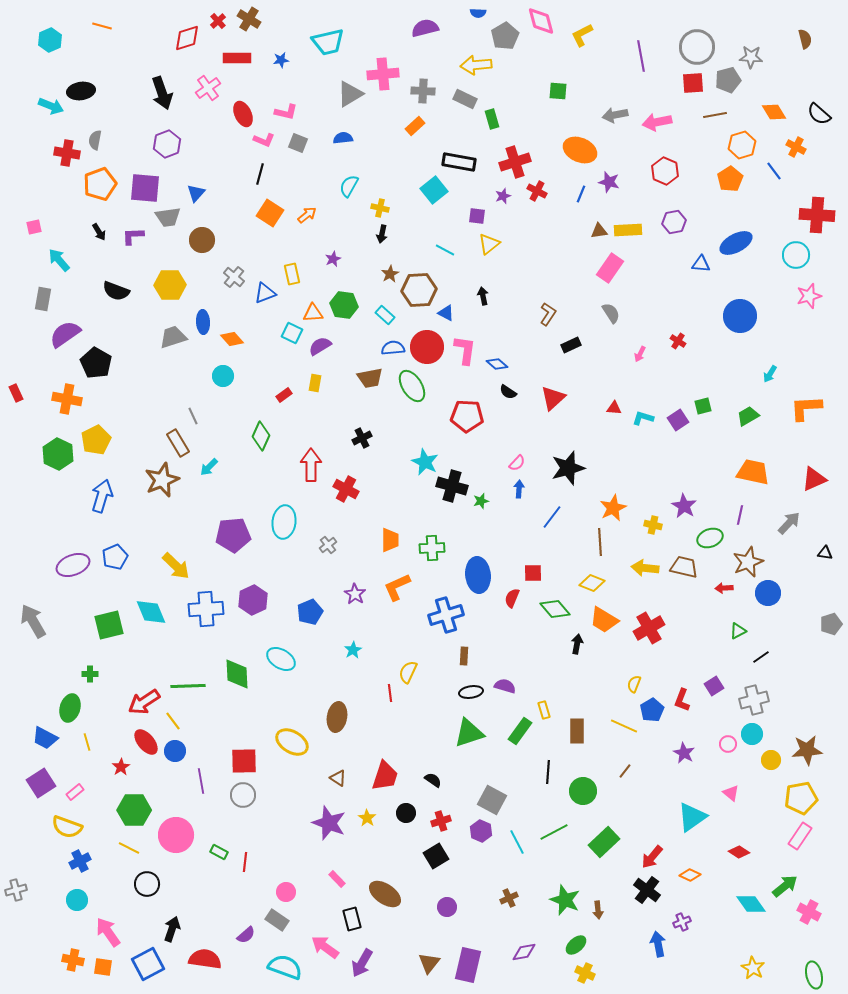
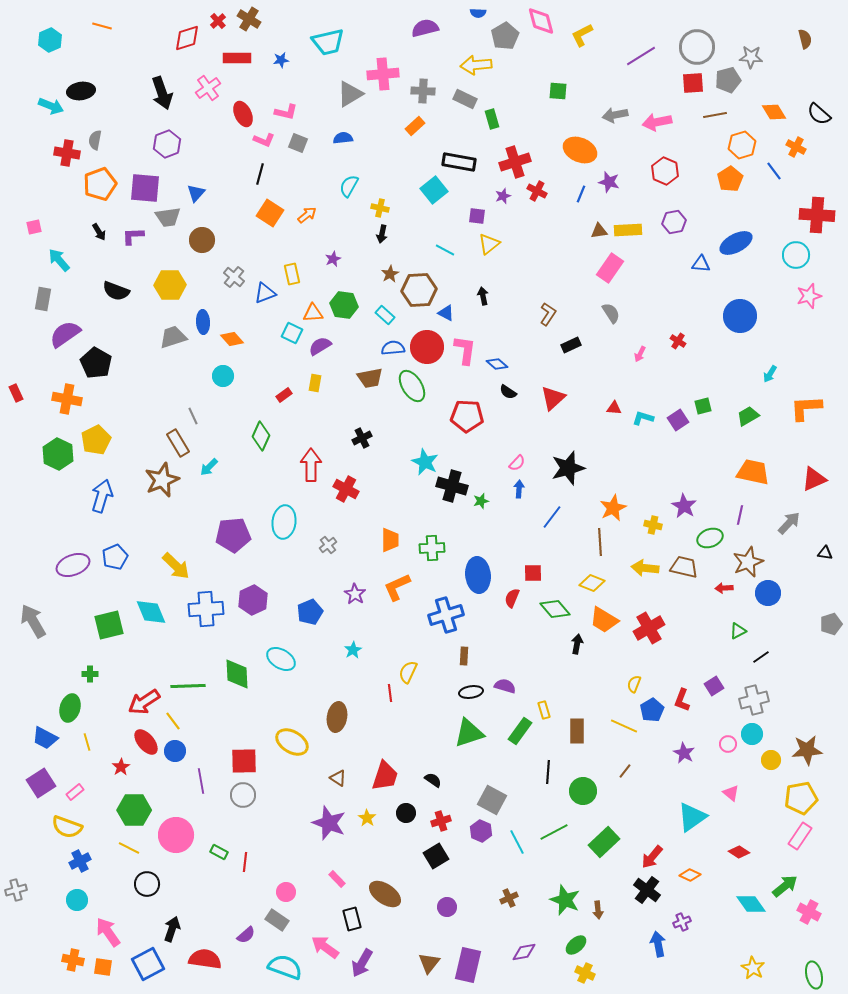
purple line at (641, 56): rotated 68 degrees clockwise
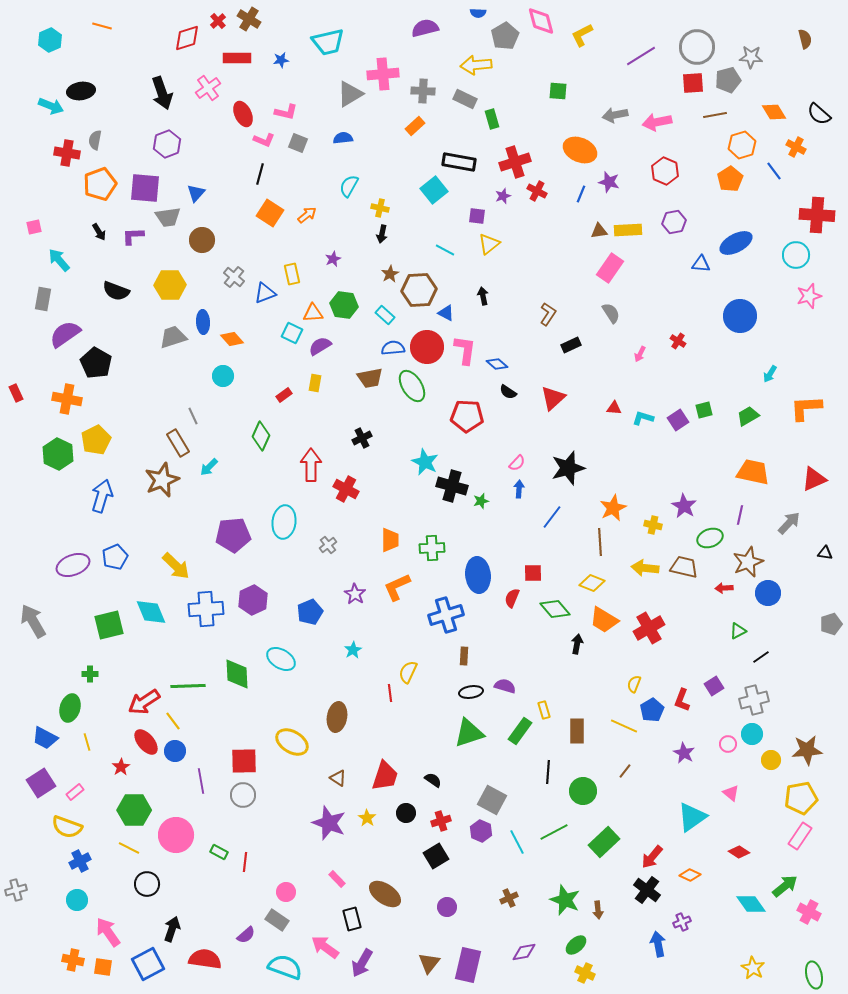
green square at (703, 406): moved 1 px right, 4 px down
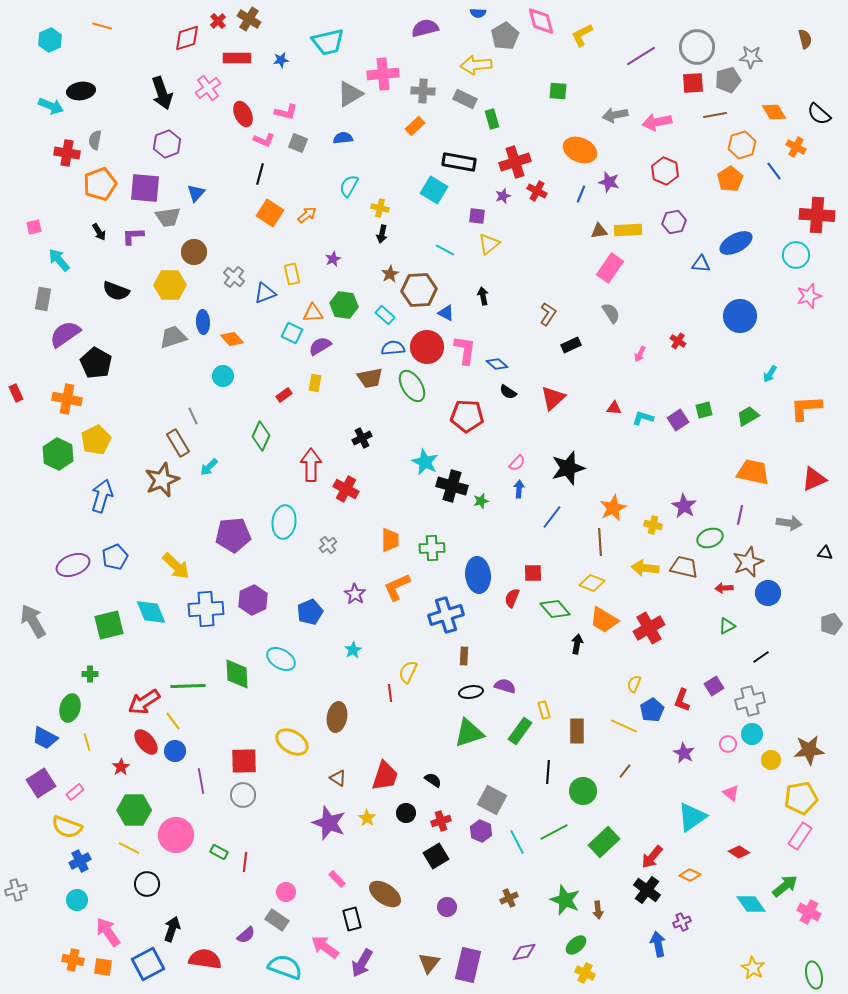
cyan square at (434, 190): rotated 20 degrees counterclockwise
brown circle at (202, 240): moved 8 px left, 12 px down
gray arrow at (789, 523): rotated 55 degrees clockwise
green triangle at (738, 631): moved 11 px left, 5 px up
gray cross at (754, 700): moved 4 px left, 1 px down
brown star at (807, 750): moved 2 px right
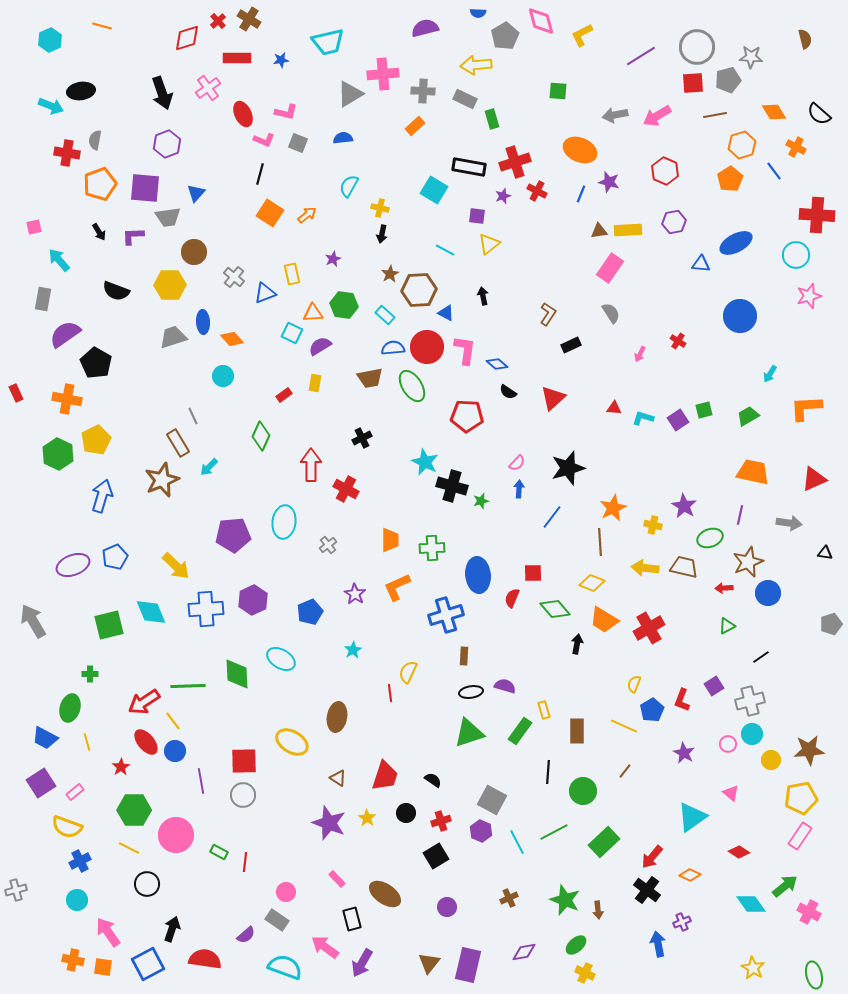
pink arrow at (657, 122): moved 6 px up; rotated 20 degrees counterclockwise
black rectangle at (459, 162): moved 10 px right, 5 px down
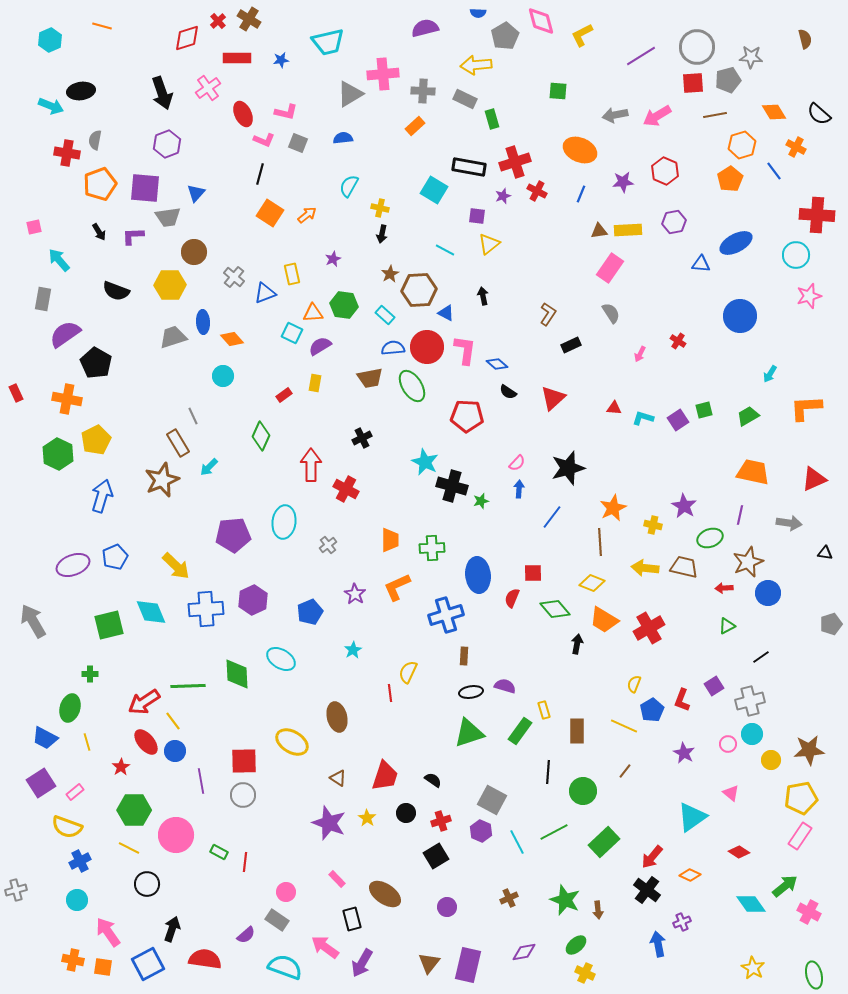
purple star at (609, 182): moved 14 px right; rotated 20 degrees counterclockwise
brown ellipse at (337, 717): rotated 24 degrees counterclockwise
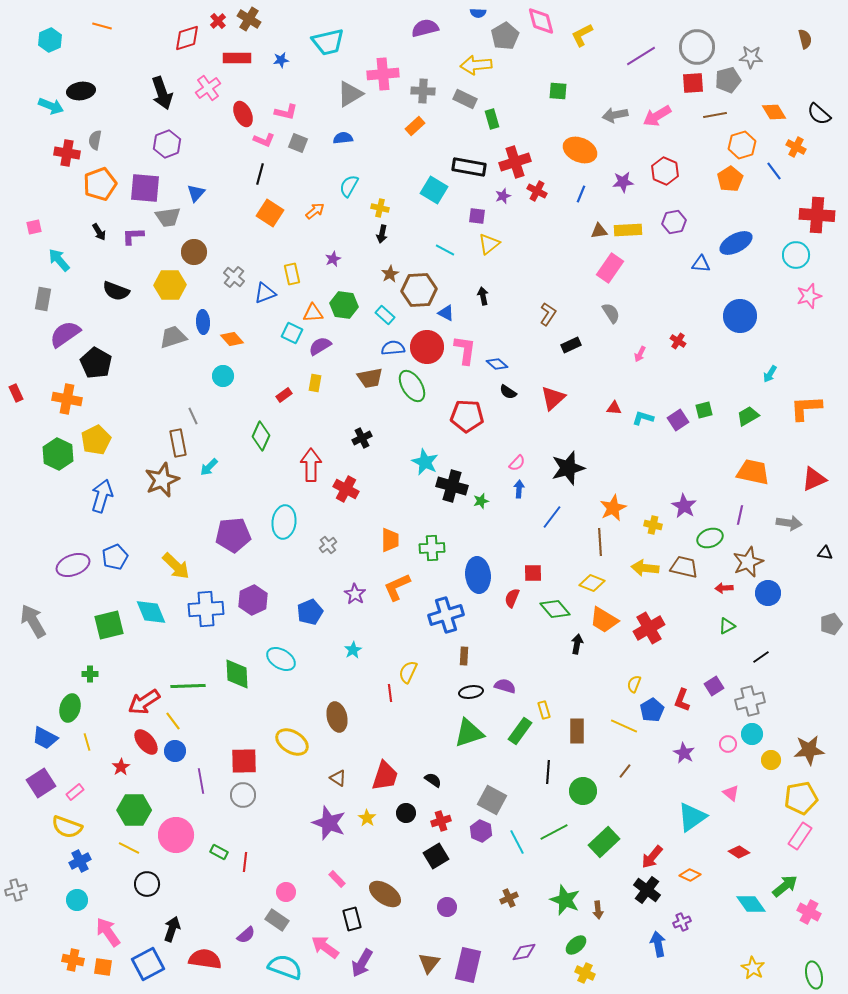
orange arrow at (307, 215): moved 8 px right, 4 px up
brown rectangle at (178, 443): rotated 20 degrees clockwise
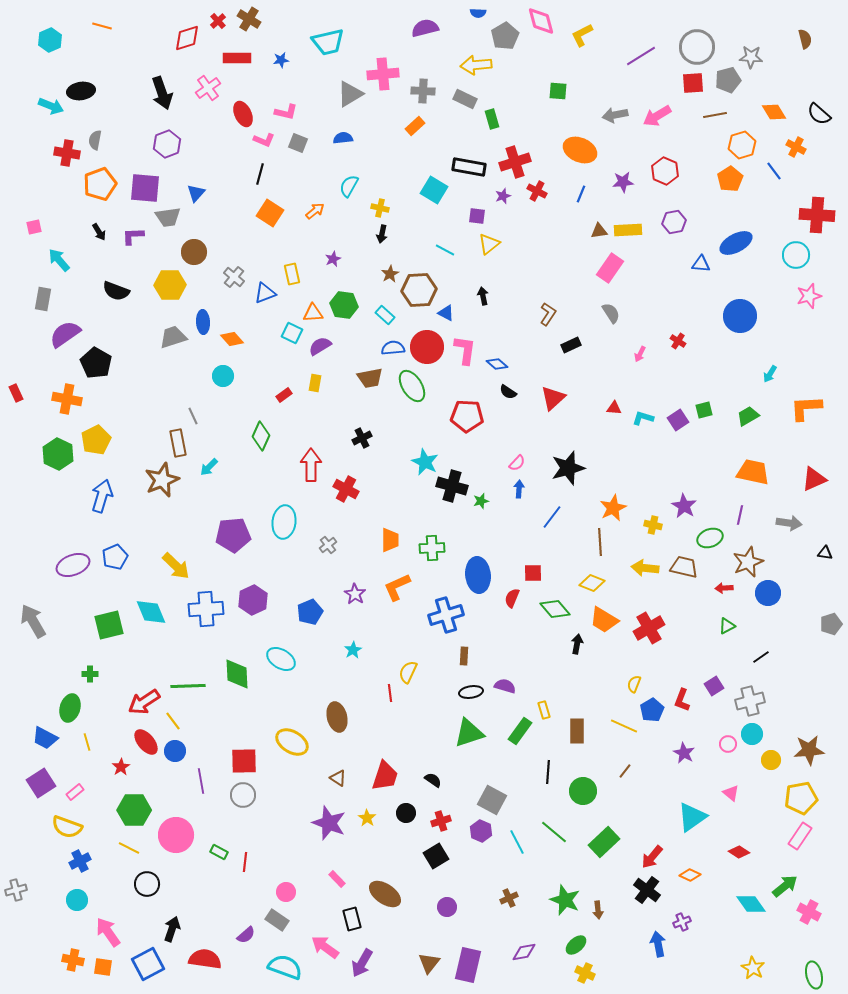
green line at (554, 832): rotated 68 degrees clockwise
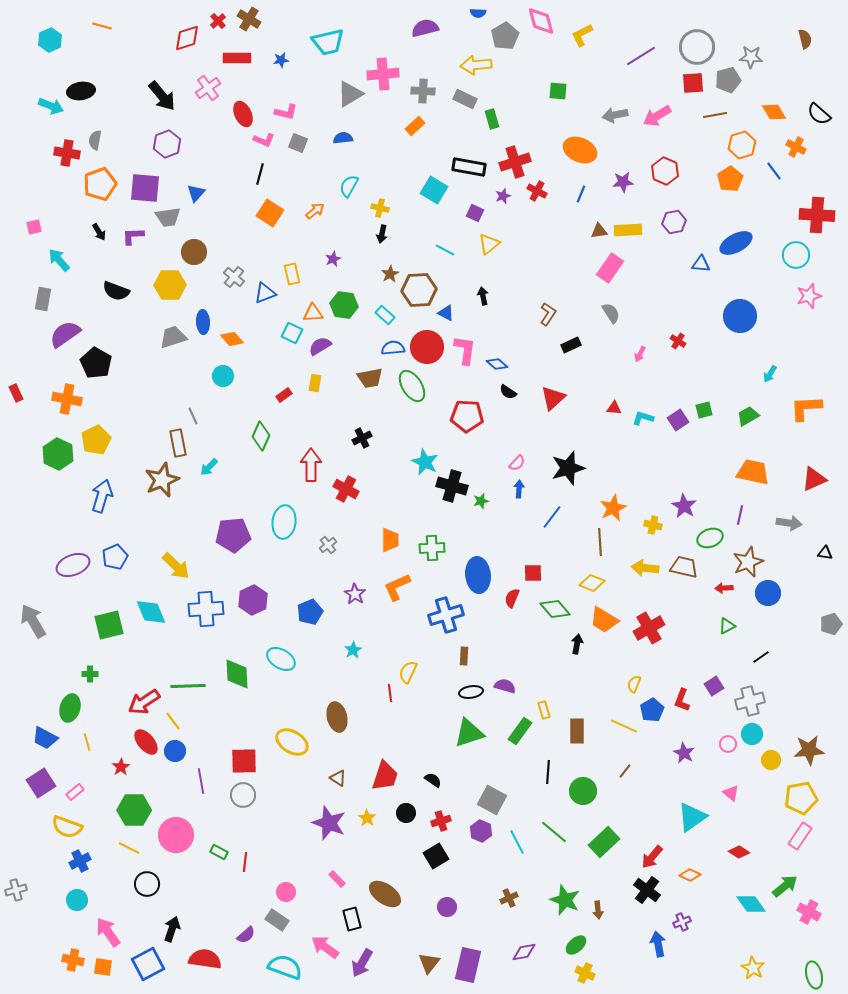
black arrow at (162, 93): moved 3 px down; rotated 20 degrees counterclockwise
purple square at (477, 216): moved 2 px left, 3 px up; rotated 18 degrees clockwise
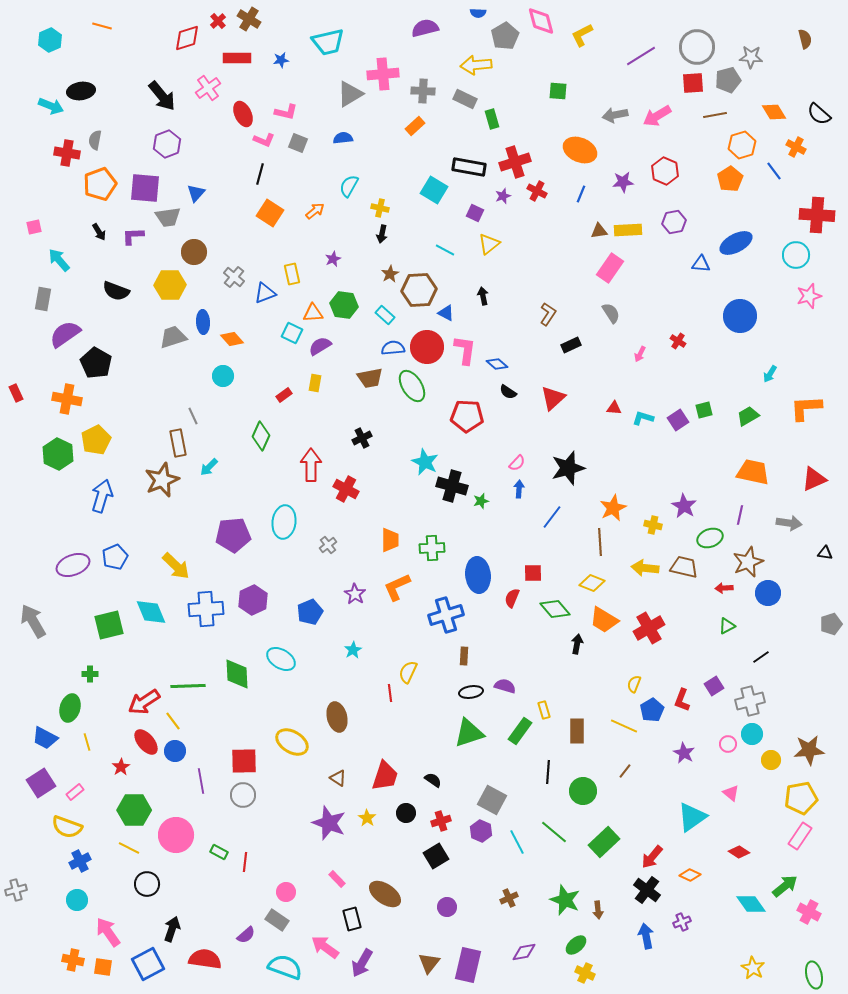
blue arrow at (658, 944): moved 12 px left, 8 px up
